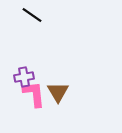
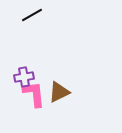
black line: rotated 65 degrees counterclockwise
brown triangle: moved 1 px right; rotated 35 degrees clockwise
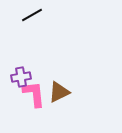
purple cross: moved 3 px left
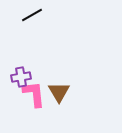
brown triangle: rotated 35 degrees counterclockwise
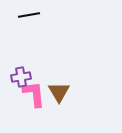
black line: moved 3 px left; rotated 20 degrees clockwise
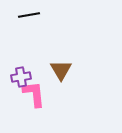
brown triangle: moved 2 px right, 22 px up
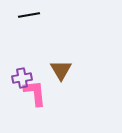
purple cross: moved 1 px right, 1 px down
pink L-shape: moved 1 px right, 1 px up
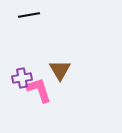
brown triangle: moved 1 px left
pink L-shape: moved 4 px right, 3 px up; rotated 12 degrees counterclockwise
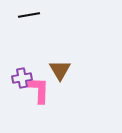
pink L-shape: rotated 20 degrees clockwise
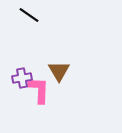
black line: rotated 45 degrees clockwise
brown triangle: moved 1 px left, 1 px down
